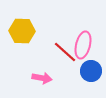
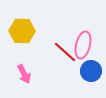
pink arrow: moved 18 px left, 4 px up; rotated 54 degrees clockwise
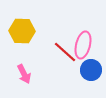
blue circle: moved 1 px up
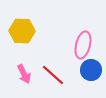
red line: moved 12 px left, 23 px down
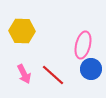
blue circle: moved 1 px up
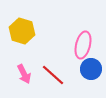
yellow hexagon: rotated 15 degrees clockwise
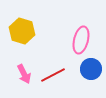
pink ellipse: moved 2 px left, 5 px up
red line: rotated 70 degrees counterclockwise
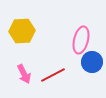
yellow hexagon: rotated 20 degrees counterclockwise
blue circle: moved 1 px right, 7 px up
